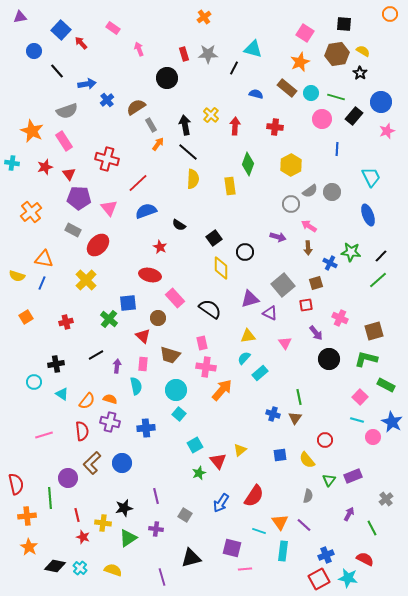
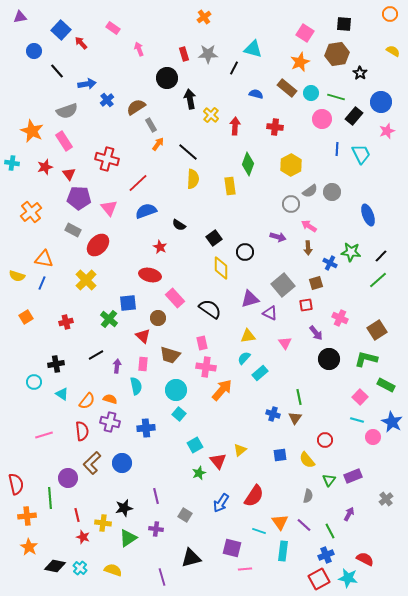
yellow semicircle at (363, 51): moved 30 px right
black arrow at (185, 125): moved 5 px right, 26 px up
cyan trapezoid at (371, 177): moved 10 px left, 23 px up
brown square at (374, 331): moved 3 px right, 1 px up; rotated 18 degrees counterclockwise
green line at (372, 528): moved 42 px left, 3 px down
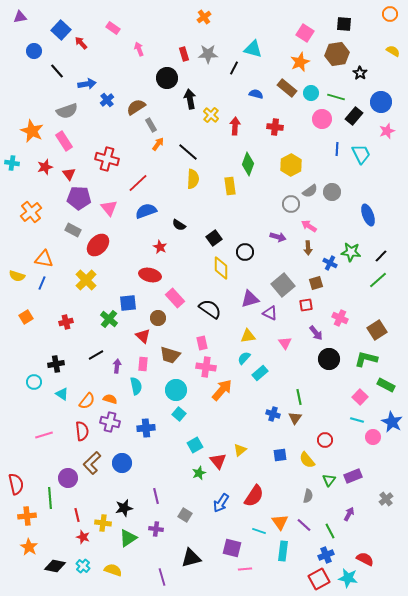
cyan cross at (80, 568): moved 3 px right, 2 px up
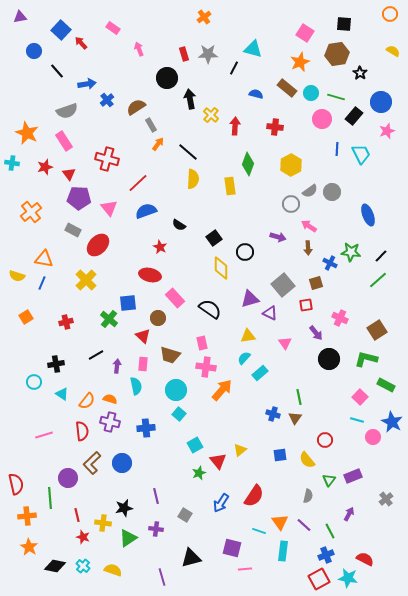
orange star at (32, 131): moved 5 px left, 2 px down
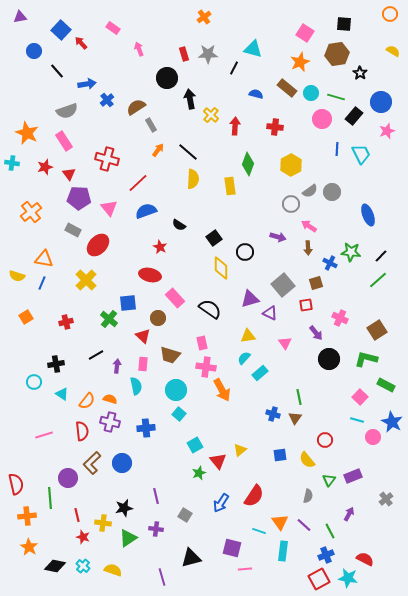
orange arrow at (158, 144): moved 6 px down
orange arrow at (222, 390): rotated 110 degrees clockwise
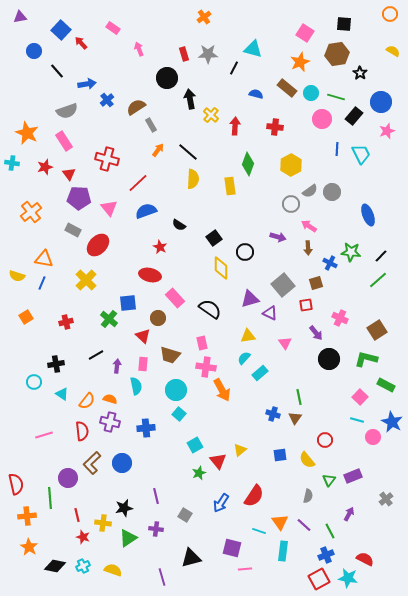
cyan cross at (83, 566): rotated 24 degrees clockwise
